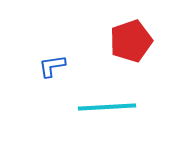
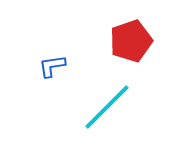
cyan line: rotated 42 degrees counterclockwise
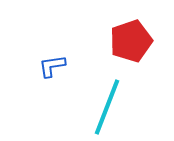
cyan line: rotated 24 degrees counterclockwise
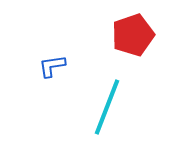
red pentagon: moved 2 px right, 6 px up
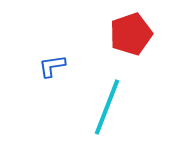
red pentagon: moved 2 px left, 1 px up
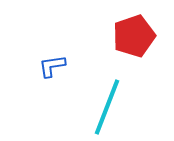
red pentagon: moved 3 px right, 2 px down
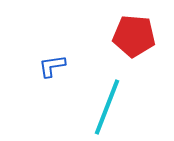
red pentagon: rotated 24 degrees clockwise
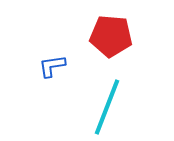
red pentagon: moved 23 px left
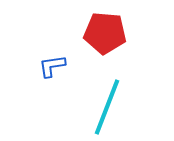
red pentagon: moved 6 px left, 3 px up
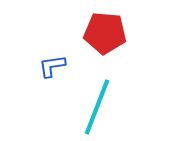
cyan line: moved 10 px left
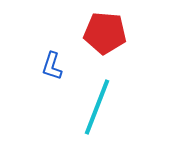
blue L-shape: rotated 64 degrees counterclockwise
